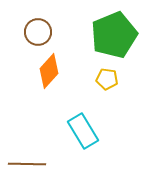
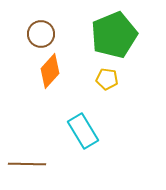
brown circle: moved 3 px right, 2 px down
orange diamond: moved 1 px right
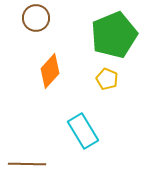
brown circle: moved 5 px left, 16 px up
yellow pentagon: rotated 15 degrees clockwise
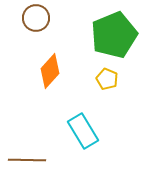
brown line: moved 4 px up
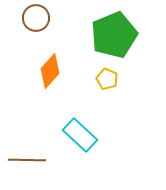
cyan rectangle: moved 3 px left, 4 px down; rotated 16 degrees counterclockwise
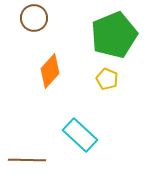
brown circle: moved 2 px left
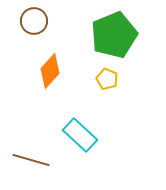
brown circle: moved 3 px down
brown line: moved 4 px right; rotated 15 degrees clockwise
